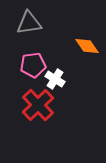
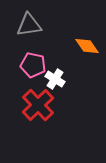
gray triangle: moved 2 px down
pink pentagon: rotated 20 degrees clockwise
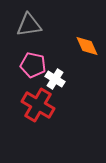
orange diamond: rotated 10 degrees clockwise
red cross: rotated 16 degrees counterclockwise
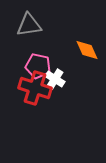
orange diamond: moved 4 px down
pink pentagon: moved 5 px right, 1 px down
red cross: moved 3 px left, 17 px up; rotated 12 degrees counterclockwise
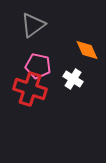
gray triangle: moved 4 px right; rotated 28 degrees counterclockwise
white cross: moved 18 px right
red cross: moved 5 px left, 1 px down
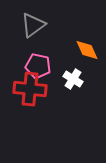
red cross: rotated 12 degrees counterclockwise
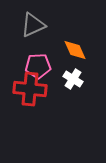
gray triangle: rotated 12 degrees clockwise
orange diamond: moved 12 px left
pink pentagon: rotated 15 degrees counterclockwise
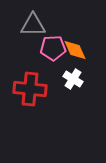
gray triangle: rotated 24 degrees clockwise
pink pentagon: moved 15 px right, 18 px up
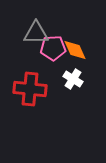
gray triangle: moved 3 px right, 8 px down
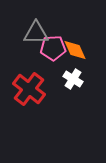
red cross: moved 1 px left; rotated 32 degrees clockwise
